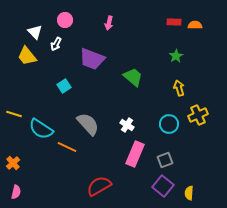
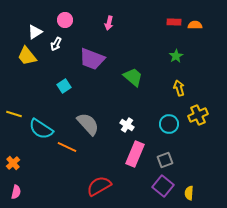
white triangle: rotated 42 degrees clockwise
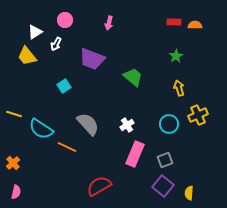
white cross: rotated 24 degrees clockwise
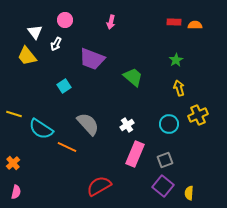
pink arrow: moved 2 px right, 1 px up
white triangle: rotated 35 degrees counterclockwise
green star: moved 4 px down
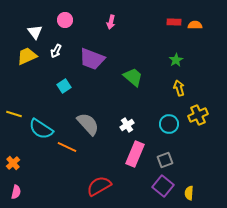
white arrow: moved 7 px down
yellow trapezoid: rotated 105 degrees clockwise
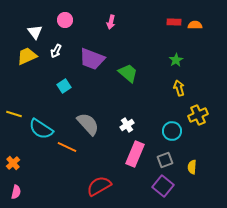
green trapezoid: moved 5 px left, 4 px up
cyan circle: moved 3 px right, 7 px down
yellow semicircle: moved 3 px right, 26 px up
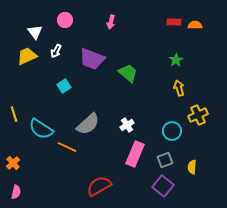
yellow line: rotated 56 degrees clockwise
gray semicircle: rotated 90 degrees clockwise
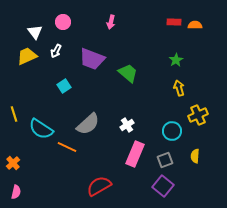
pink circle: moved 2 px left, 2 px down
yellow semicircle: moved 3 px right, 11 px up
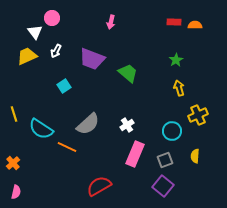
pink circle: moved 11 px left, 4 px up
